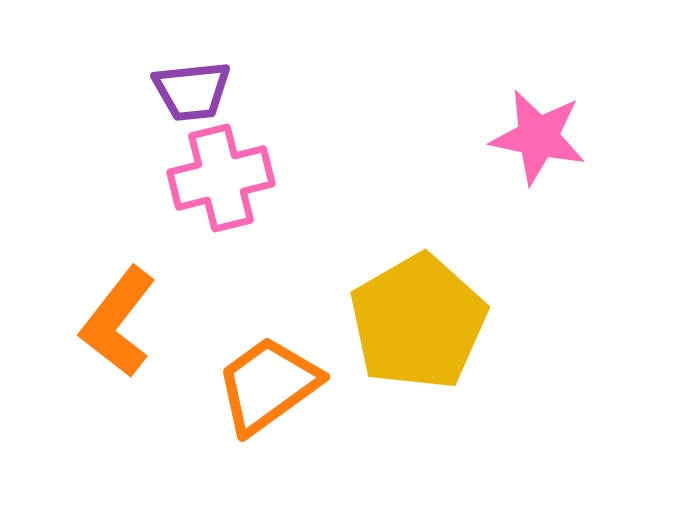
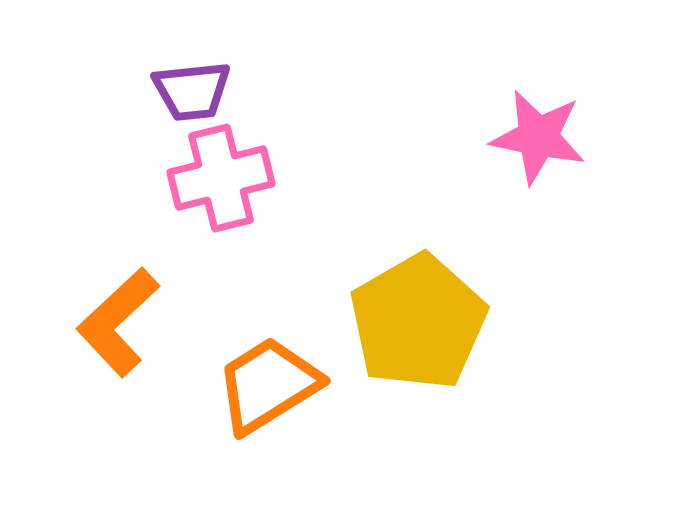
orange L-shape: rotated 9 degrees clockwise
orange trapezoid: rotated 4 degrees clockwise
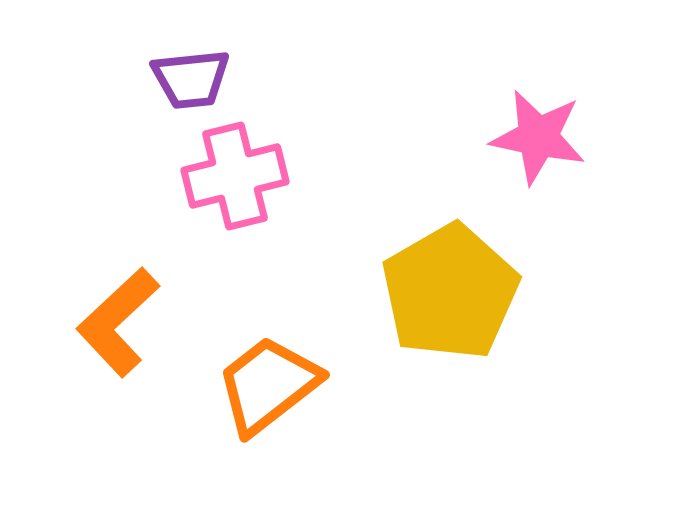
purple trapezoid: moved 1 px left, 12 px up
pink cross: moved 14 px right, 2 px up
yellow pentagon: moved 32 px right, 30 px up
orange trapezoid: rotated 6 degrees counterclockwise
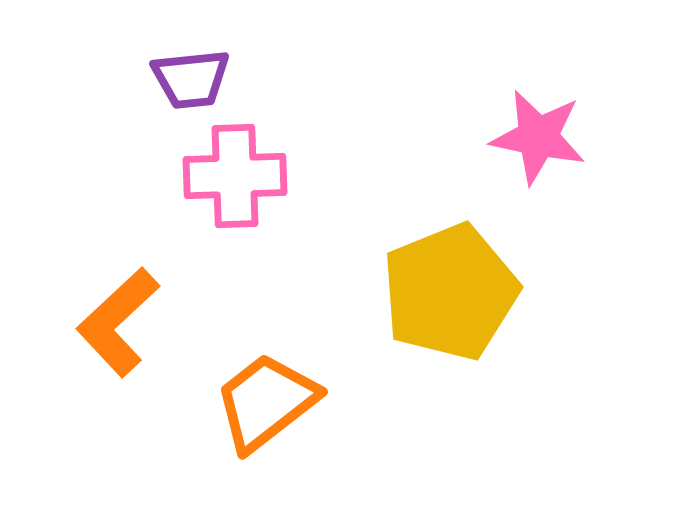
pink cross: rotated 12 degrees clockwise
yellow pentagon: rotated 8 degrees clockwise
orange trapezoid: moved 2 px left, 17 px down
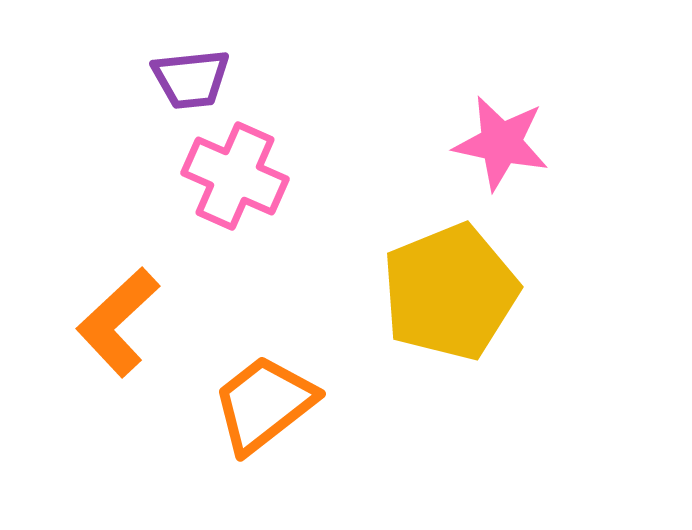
pink star: moved 37 px left, 6 px down
pink cross: rotated 26 degrees clockwise
orange trapezoid: moved 2 px left, 2 px down
